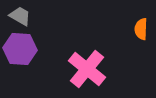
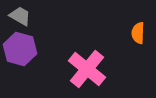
orange semicircle: moved 3 px left, 4 px down
purple hexagon: rotated 12 degrees clockwise
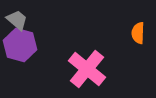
gray trapezoid: moved 3 px left, 4 px down; rotated 10 degrees clockwise
purple hexagon: moved 4 px up
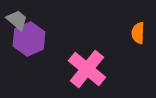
purple hexagon: moved 9 px right, 6 px up; rotated 20 degrees clockwise
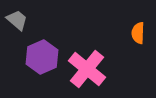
purple hexagon: moved 13 px right, 18 px down
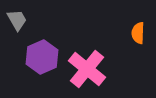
gray trapezoid: rotated 20 degrees clockwise
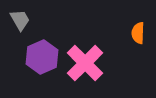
gray trapezoid: moved 3 px right
pink cross: moved 2 px left, 6 px up; rotated 6 degrees clockwise
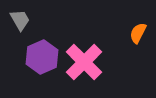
orange semicircle: rotated 25 degrees clockwise
pink cross: moved 1 px left, 1 px up
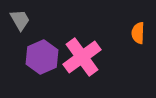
orange semicircle: rotated 25 degrees counterclockwise
pink cross: moved 2 px left, 5 px up; rotated 9 degrees clockwise
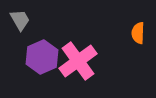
pink cross: moved 4 px left, 4 px down
